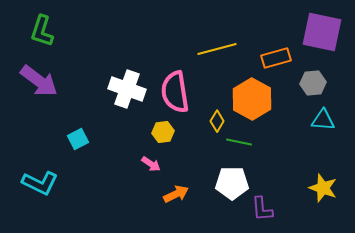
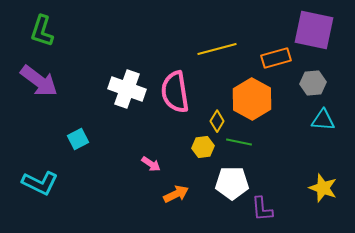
purple square: moved 8 px left, 2 px up
yellow hexagon: moved 40 px right, 15 px down
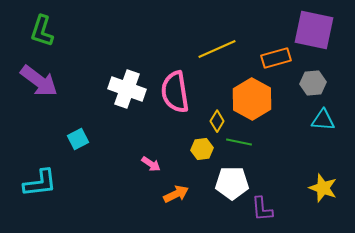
yellow line: rotated 9 degrees counterclockwise
yellow hexagon: moved 1 px left, 2 px down
cyan L-shape: rotated 33 degrees counterclockwise
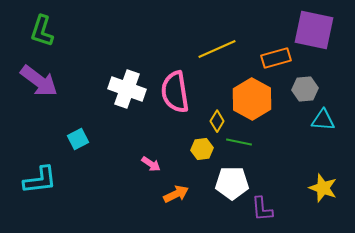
gray hexagon: moved 8 px left, 6 px down
cyan L-shape: moved 3 px up
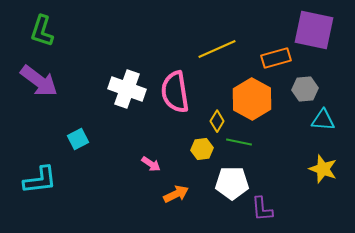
yellow star: moved 19 px up
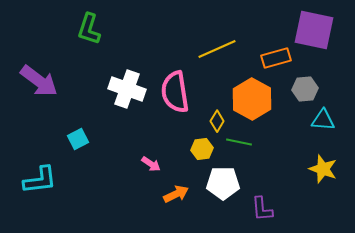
green L-shape: moved 47 px right, 2 px up
white pentagon: moved 9 px left
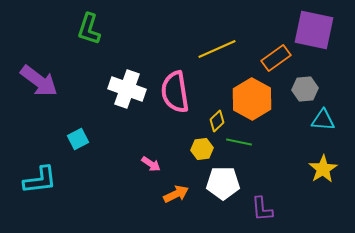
orange rectangle: rotated 20 degrees counterclockwise
yellow diamond: rotated 15 degrees clockwise
yellow star: rotated 20 degrees clockwise
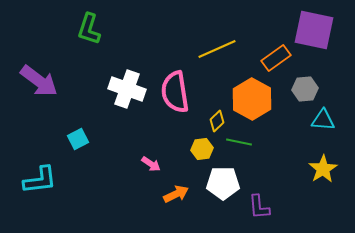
purple L-shape: moved 3 px left, 2 px up
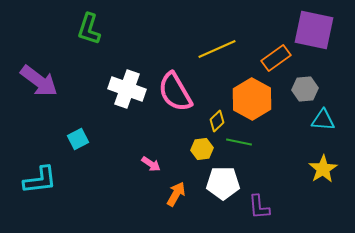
pink semicircle: rotated 21 degrees counterclockwise
orange arrow: rotated 35 degrees counterclockwise
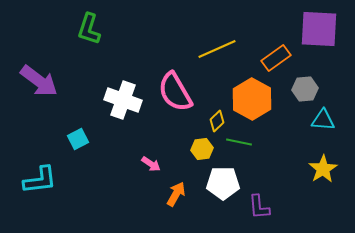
purple square: moved 5 px right, 1 px up; rotated 9 degrees counterclockwise
white cross: moved 4 px left, 11 px down
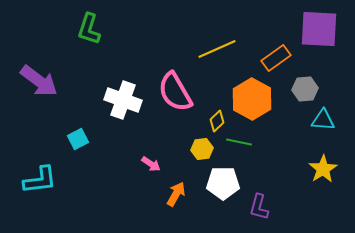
purple L-shape: rotated 20 degrees clockwise
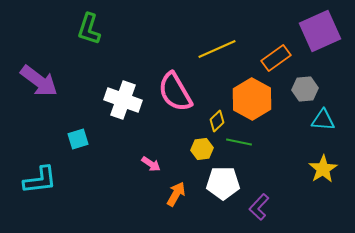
purple square: moved 1 px right, 2 px down; rotated 27 degrees counterclockwise
cyan square: rotated 10 degrees clockwise
purple L-shape: rotated 28 degrees clockwise
